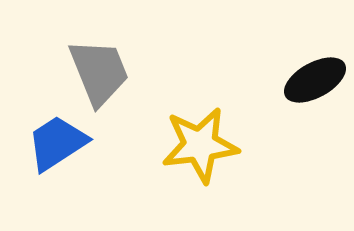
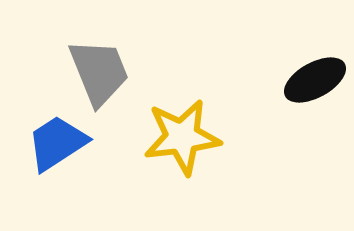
yellow star: moved 18 px left, 8 px up
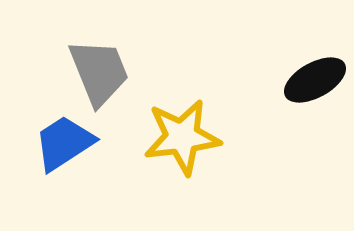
blue trapezoid: moved 7 px right
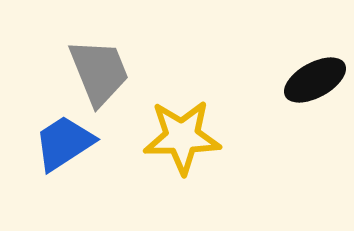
yellow star: rotated 6 degrees clockwise
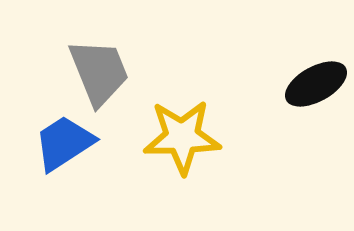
black ellipse: moved 1 px right, 4 px down
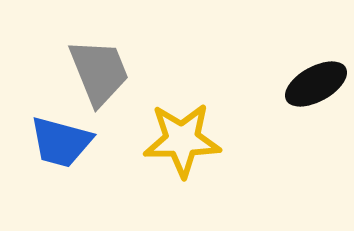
yellow star: moved 3 px down
blue trapezoid: moved 3 px left, 1 px up; rotated 132 degrees counterclockwise
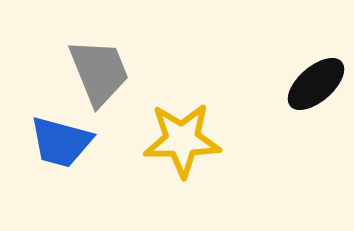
black ellipse: rotated 12 degrees counterclockwise
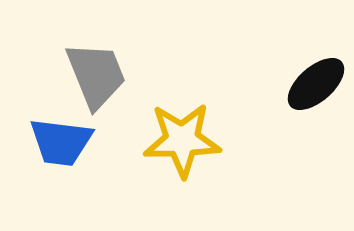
gray trapezoid: moved 3 px left, 3 px down
blue trapezoid: rotated 8 degrees counterclockwise
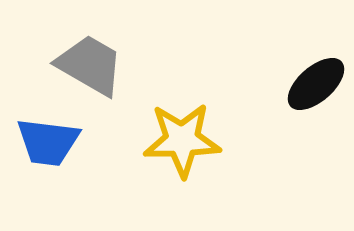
gray trapezoid: moved 6 px left, 10 px up; rotated 38 degrees counterclockwise
blue trapezoid: moved 13 px left
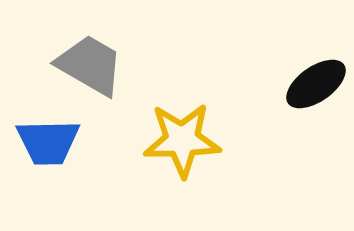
black ellipse: rotated 6 degrees clockwise
blue trapezoid: rotated 8 degrees counterclockwise
